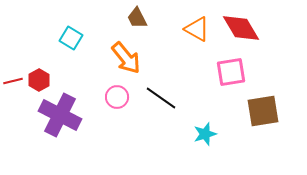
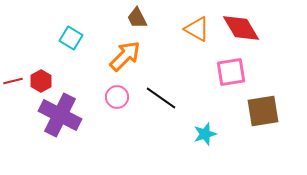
orange arrow: moved 1 px left, 2 px up; rotated 96 degrees counterclockwise
red hexagon: moved 2 px right, 1 px down
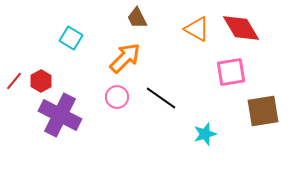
orange arrow: moved 2 px down
red line: moved 1 px right; rotated 36 degrees counterclockwise
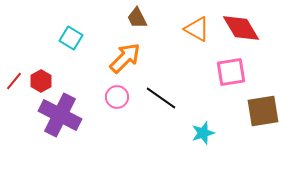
cyan star: moved 2 px left, 1 px up
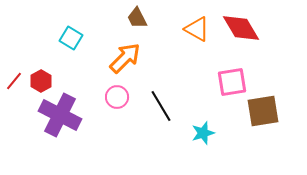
pink square: moved 1 px right, 10 px down
black line: moved 8 px down; rotated 24 degrees clockwise
